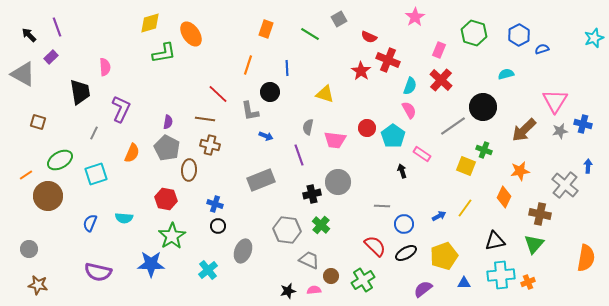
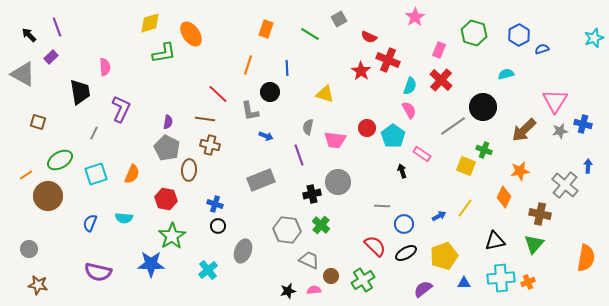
orange semicircle at (132, 153): moved 21 px down
cyan cross at (501, 275): moved 3 px down
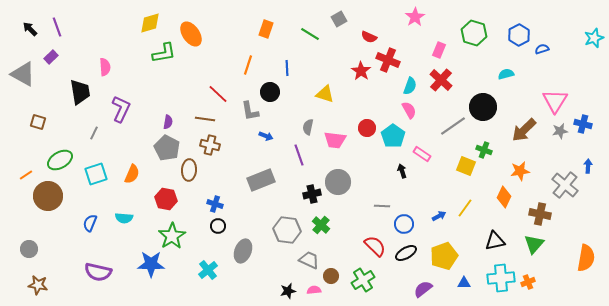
black arrow at (29, 35): moved 1 px right, 6 px up
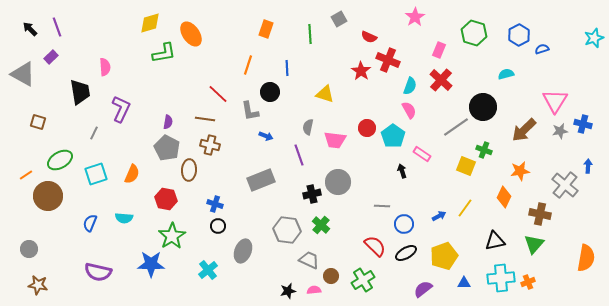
green line at (310, 34): rotated 54 degrees clockwise
gray line at (453, 126): moved 3 px right, 1 px down
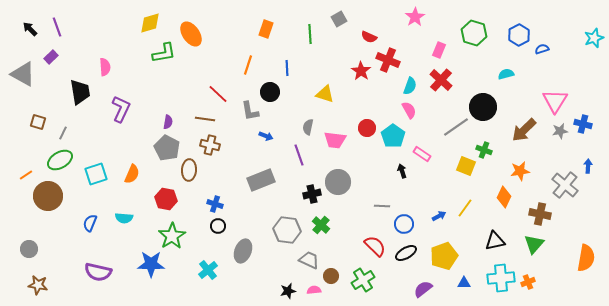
gray line at (94, 133): moved 31 px left
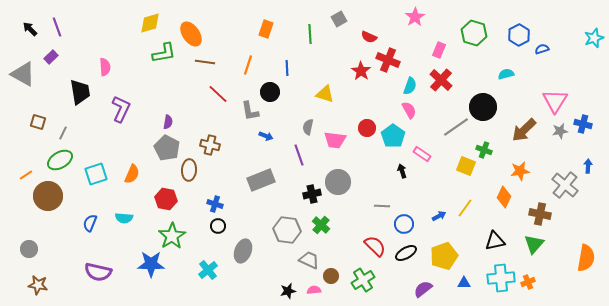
brown line at (205, 119): moved 57 px up
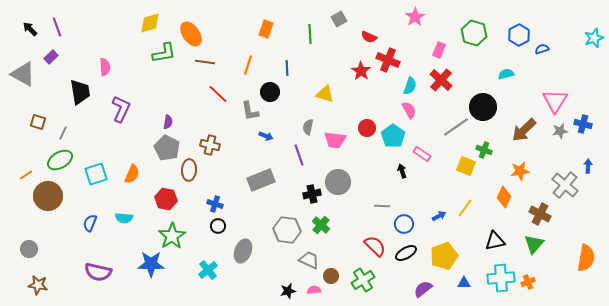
brown cross at (540, 214): rotated 15 degrees clockwise
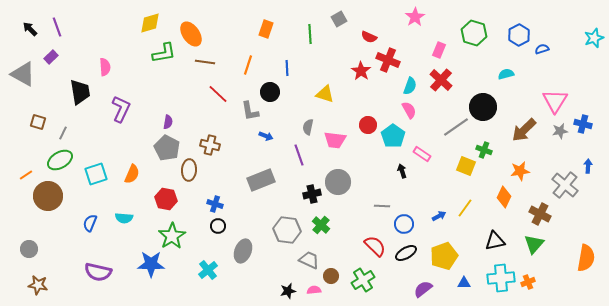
red circle at (367, 128): moved 1 px right, 3 px up
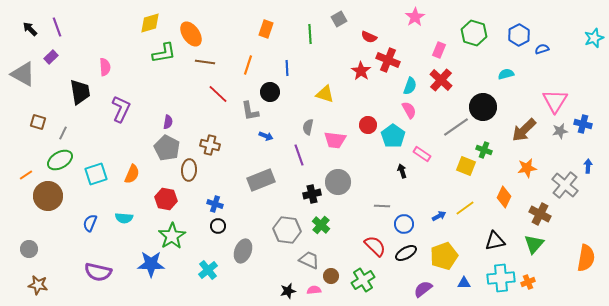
orange star at (520, 171): moved 7 px right, 3 px up
yellow line at (465, 208): rotated 18 degrees clockwise
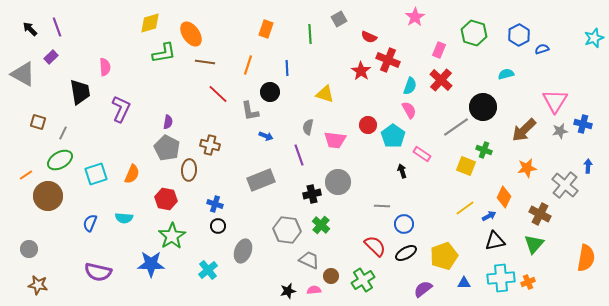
blue arrow at (439, 216): moved 50 px right
